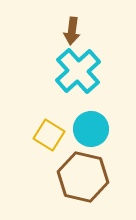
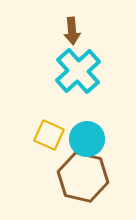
brown arrow: rotated 12 degrees counterclockwise
cyan circle: moved 4 px left, 10 px down
yellow square: rotated 8 degrees counterclockwise
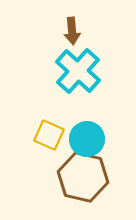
cyan cross: rotated 6 degrees counterclockwise
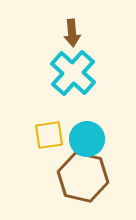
brown arrow: moved 2 px down
cyan cross: moved 5 px left, 2 px down
yellow square: rotated 32 degrees counterclockwise
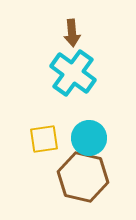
cyan cross: rotated 6 degrees counterclockwise
yellow square: moved 5 px left, 4 px down
cyan circle: moved 2 px right, 1 px up
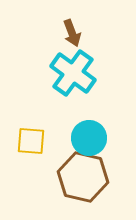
brown arrow: rotated 16 degrees counterclockwise
yellow square: moved 13 px left, 2 px down; rotated 12 degrees clockwise
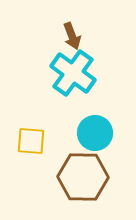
brown arrow: moved 3 px down
cyan circle: moved 6 px right, 5 px up
brown hexagon: rotated 12 degrees counterclockwise
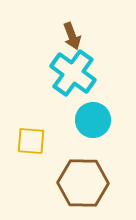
cyan circle: moved 2 px left, 13 px up
brown hexagon: moved 6 px down
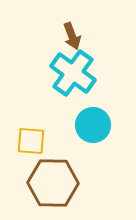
cyan circle: moved 5 px down
brown hexagon: moved 30 px left
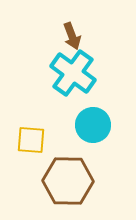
yellow square: moved 1 px up
brown hexagon: moved 15 px right, 2 px up
